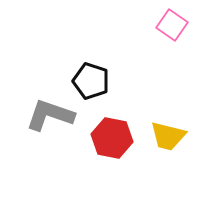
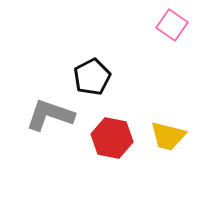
black pentagon: moved 1 px right, 4 px up; rotated 27 degrees clockwise
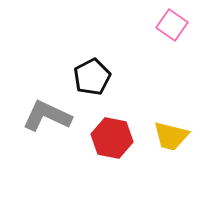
gray L-shape: moved 3 px left, 1 px down; rotated 6 degrees clockwise
yellow trapezoid: moved 3 px right
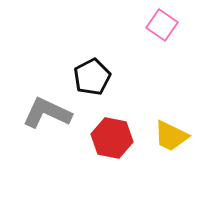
pink square: moved 10 px left
gray L-shape: moved 3 px up
yellow trapezoid: rotated 12 degrees clockwise
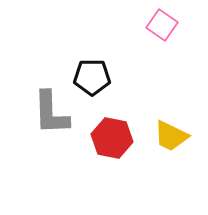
black pentagon: rotated 27 degrees clockwise
gray L-shape: moved 4 px right; rotated 117 degrees counterclockwise
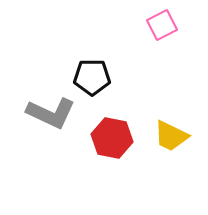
pink square: rotated 28 degrees clockwise
gray L-shape: rotated 63 degrees counterclockwise
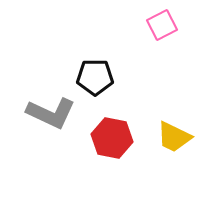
black pentagon: moved 3 px right
yellow trapezoid: moved 3 px right, 1 px down
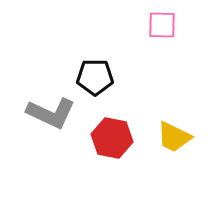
pink square: rotated 28 degrees clockwise
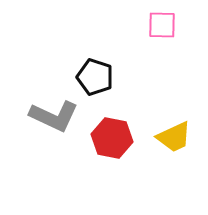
black pentagon: rotated 18 degrees clockwise
gray L-shape: moved 3 px right, 3 px down
yellow trapezoid: rotated 51 degrees counterclockwise
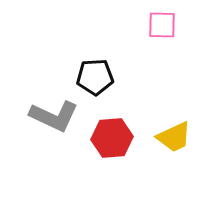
black pentagon: rotated 21 degrees counterclockwise
red hexagon: rotated 15 degrees counterclockwise
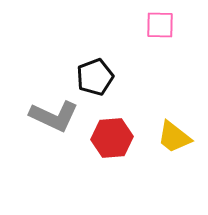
pink square: moved 2 px left
black pentagon: rotated 18 degrees counterclockwise
yellow trapezoid: rotated 63 degrees clockwise
